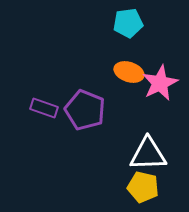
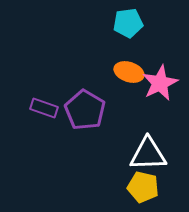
purple pentagon: rotated 9 degrees clockwise
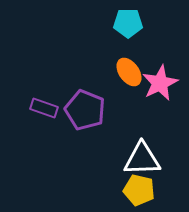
cyan pentagon: rotated 8 degrees clockwise
orange ellipse: rotated 36 degrees clockwise
purple pentagon: rotated 9 degrees counterclockwise
white triangle: moved 6 px left, 5 px down
yellow pentagon: moved 4 px left, 3 px down
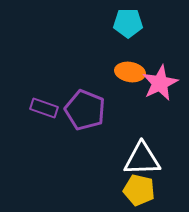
orange ellipse: moved 1 px right; rotated 44 degrees counterclockwise
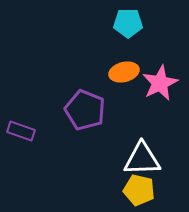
orange ellipse: moved 6 px left; rotated 24 degrees counterclockwise
purple rectangle: moved 23 px left, 23 px down
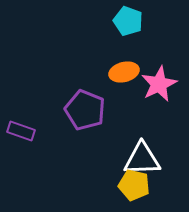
cyan pentagon: moved 2 px up; rotated 20 degrees clockwise
pink star: moved 1 px left, 1 px down
yellow pentagon: moved 5 px left, 5 px up
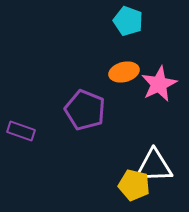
white triangle: moved 12 px right, 7 px down
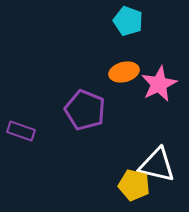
white triangle: moved 3 px right, 1 px up; rotated 15 degrees clockwise
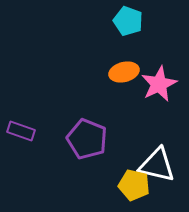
purple pentagon: moved 2 px right, 29 px down
